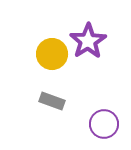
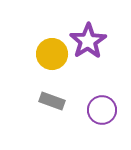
purple circle: moved 2 px left, 14 px up
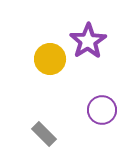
yellow circle: moved 2 px left, 5 px down
gray rectangle: moved 8 px left, 33 px down; rotated 25 degrees clockwise
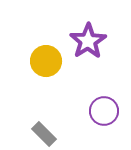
yellow circle: moved 4 px left, 2 px down
purple circle: moved 2 px right, 1 px down
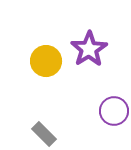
purple star: moved 1 px right, 8 px down
purple circle: moved 10 px right
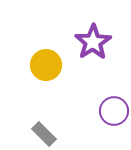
purple star: moved 4 px right, 7 px up
yellow circle: moved 4 px down
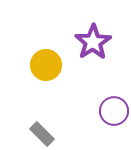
gray rectangle: moved 2 px left
